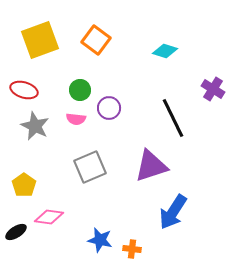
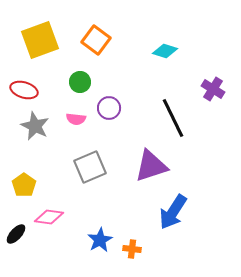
green circle: moved 8 px up
black ellipse: moved 2 px down; rotated 15 degrees counterclockwise
blue star: rotated 30 degrees clockwise
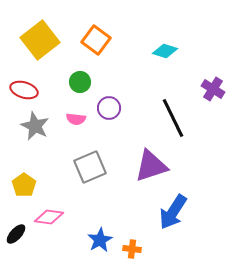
yellow square: rotated 18 degrees counterclockwise
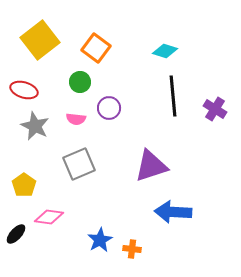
orange square: moved 8 px down
purple cross: moved 2 px right, 20 px down
black line: moved 22 px up; rotated 21 degrees clockwise
gray square: moved 11 px left, 3 px up
blue arrow: rotated 60 degrees clockwise
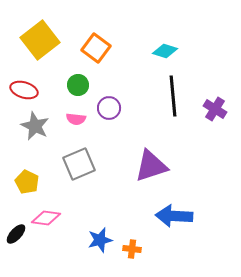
green circle: moved 2 px left, 3 px down
yellow pentagon: moved 3 px right, 3 px up; rotated 10 degrees counterclockwise
blue arrow: moved 1 px right, 4 px down
pink diamond: moved 3 px left, 1 px down
blue star: rotated 15 degrees clockwise
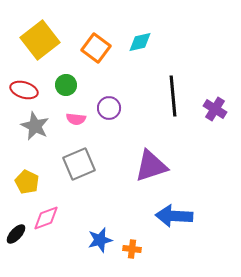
cyan diamond: moved 25 px left, 9 px up; rotated 30 degrees counterclockwise
green circle: moved 12 px left
pink diamond: rotated 28 degrees counterclockwise
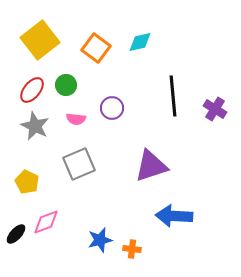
red ellipse: moved 8 px right; rotated 68 degrees counterclockwise
purple circle: moved 3 px right
pink diamond: moved 4 px down
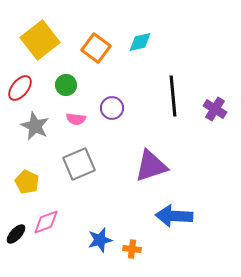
red ellipse: moved 12 px left, 2 px up
